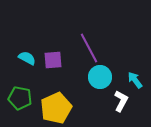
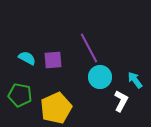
green pentagon: moved 3 px up
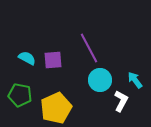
cyan circle: moved 3 px down
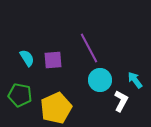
cyan semicircle: rotated 30 degrees clockwise
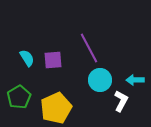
cyan arrow: rotated 54 degrees counterclockwise
green pentagon: moved 1 px left, 2 px down; rotated 30 degrees clockwise
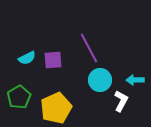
cyan semicircle: rotated 96 degrees clockwise
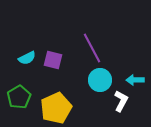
purple line: moved 3 px right
purple square: rotated 18 degrees clockwise
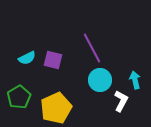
cyan arrow: rotated 78 degrees clockwise
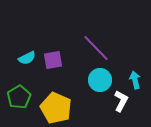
purple line: moved 4 px right; rotated 16 degrees counterclockwise
purple square: rotated 24 degrees counterclockwise
yellow pentagon: rotated 24 degrees counterclockwise
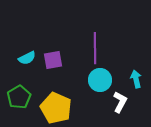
purple line: moved 1 px left; rotated 44 degrees clockwise
cyan arrow: moved 1 px right, 1 px up
white L-shape: moved 1 px left, 1 px down
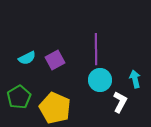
purple line: moved 1 px right, 1 px down
purple square: moved 2 px right; rotated 18 degrees counterclockwise
cyan arrow: moved 1 px left
yellow pentagon: moved 1 px left
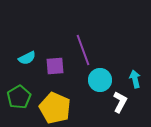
purple line: moved 13 px left, 1 px down; rotated 20 degrees counterclockwise
purple square: moved 6 px down; rotated 24 degrees clockwise
